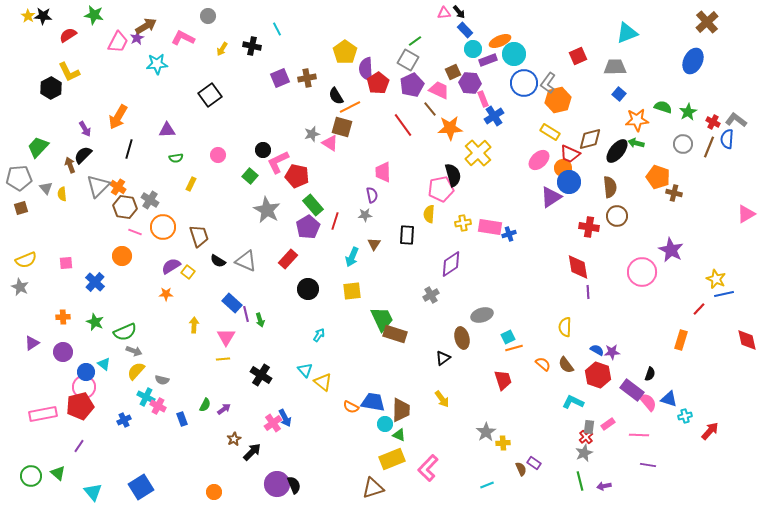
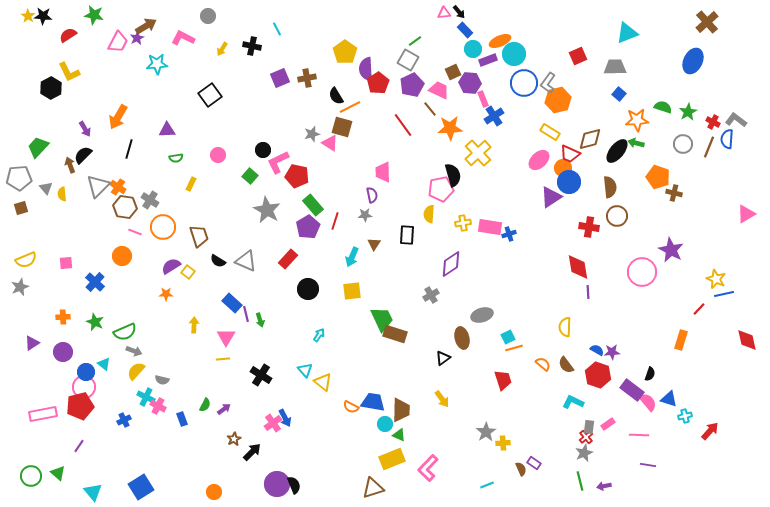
gray star at (20, 287): rotated 24 degrees clockwise
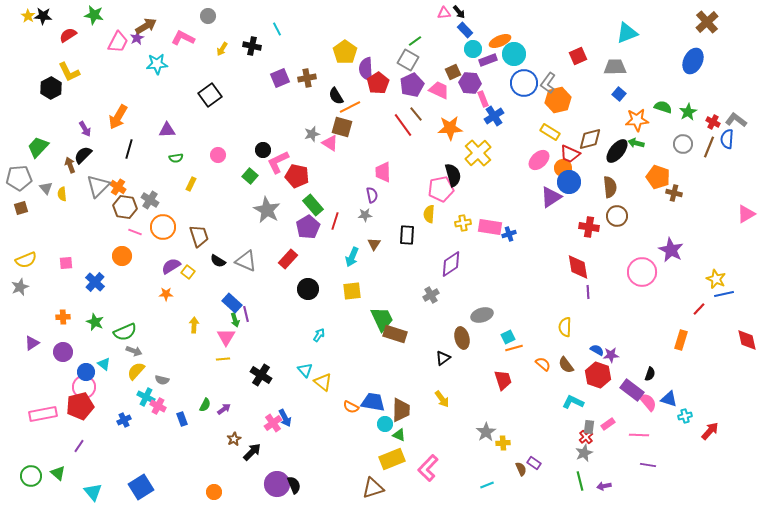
brown line at (430, 109): moved 14 px left, 5 px down
green arrow at (260, 320): moved 25 px left
purple star at (612, 352): moved 1 px left, 3 px down
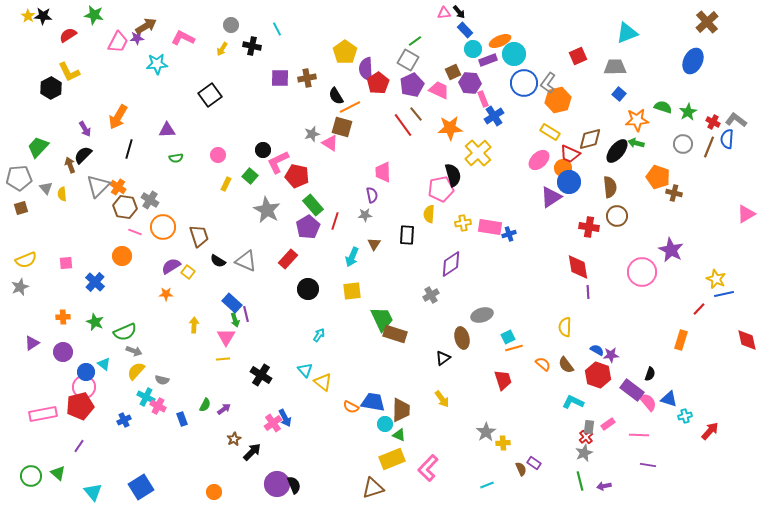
gray circle at (208, 16): moved 23 px right, 9 px down
purple star at (137, 38): rotated 24 degrees clockwise
purple square at (280, 78): rotated 24 degrees clockwise
yellow rectangle at (191, 184): moved 35 px right
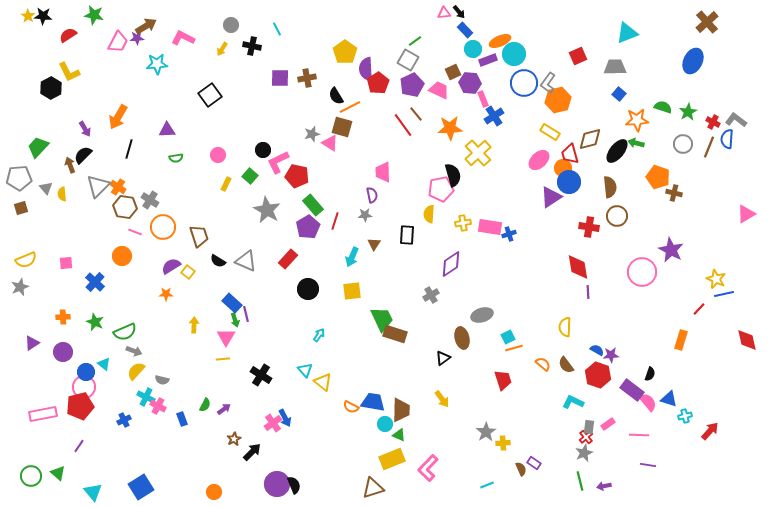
red trapezoid at (570, 154): rotated 50 degrees clockwise
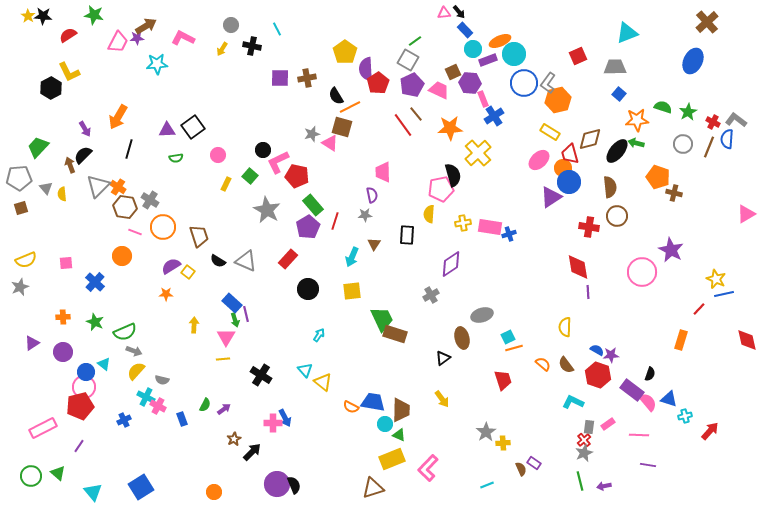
black square at (210, 95): moved 17 px left, 32 px down
pink rectangle at (43, 414): moved 14 px down; rotated 16 degrees counterclockwise
pink cross at (273, 423): rotated 36 degrees clockwise
red cross at (586, 437): moved 2 px left, 3 px down
